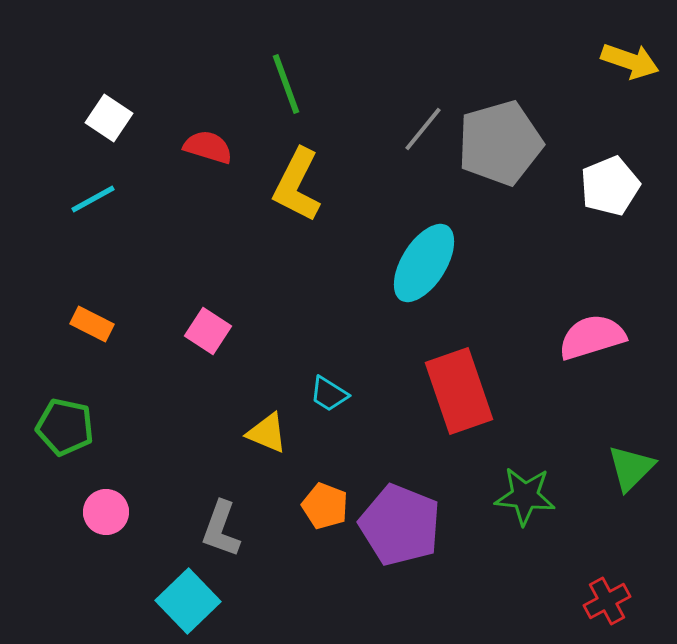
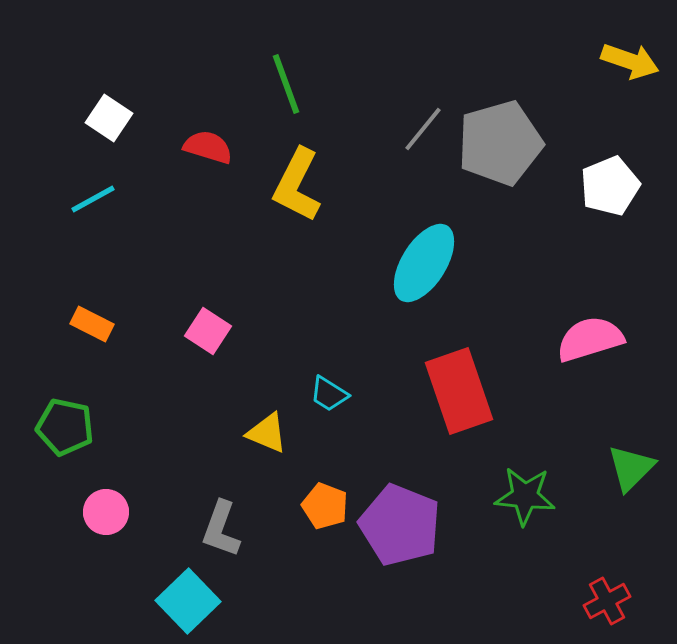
pink semicircle: moved 2 px left, 2 px down
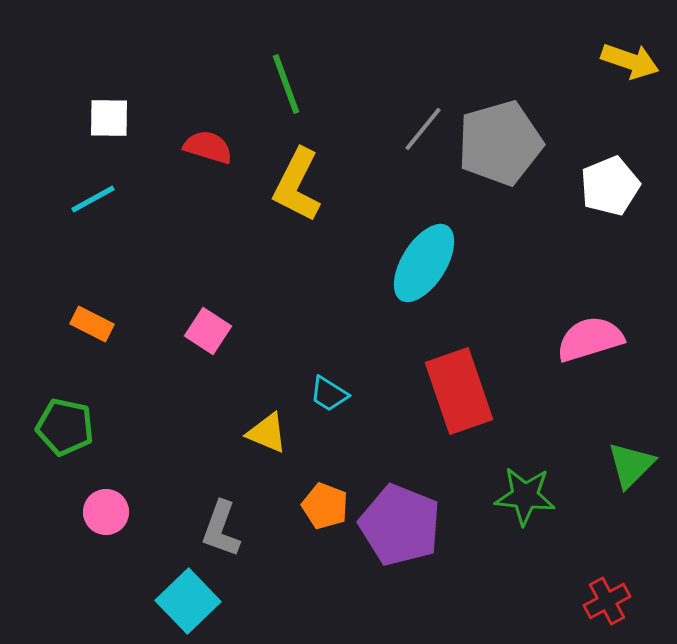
white square: rotated 33 degrees counterclockwise
green triangle: moved 3 px up
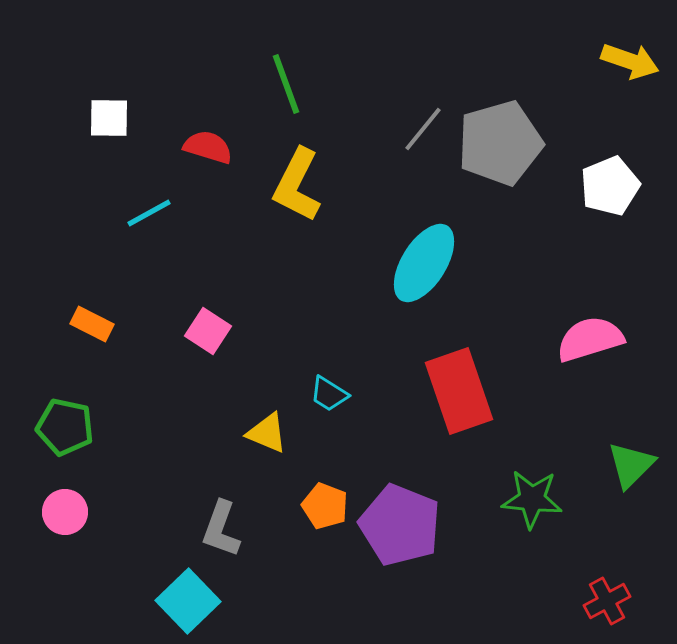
cyan line: moved 56 px right, 14 px down
green star: moved 7 px right, 3 px down
pink circle: moved 41 px left
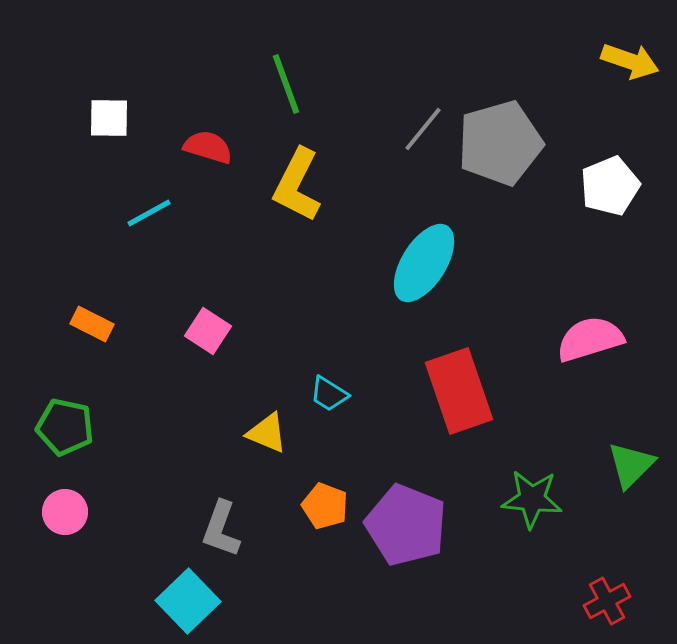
purple pentagon: moved 6 px right
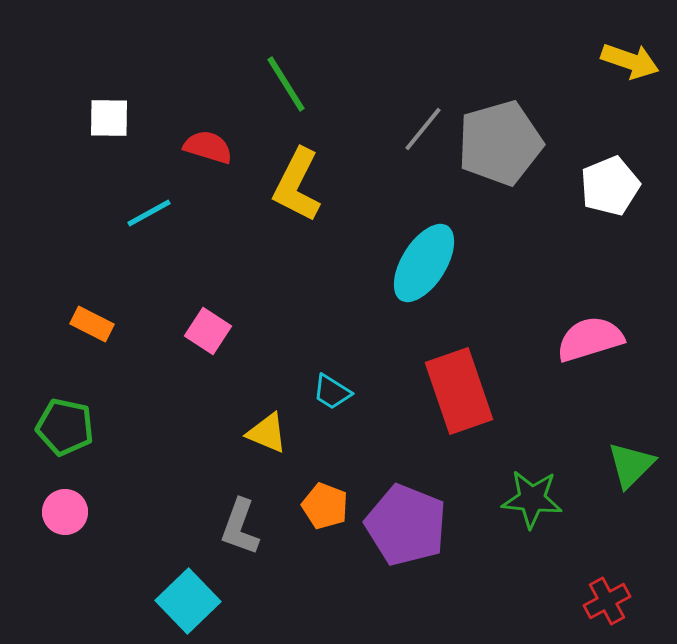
green line: rotated 12 degrees counterclockwise
cyan trapezoid: moved 3 px right, 2 px up
gray L-shape: moved 19 px right, 2 px up
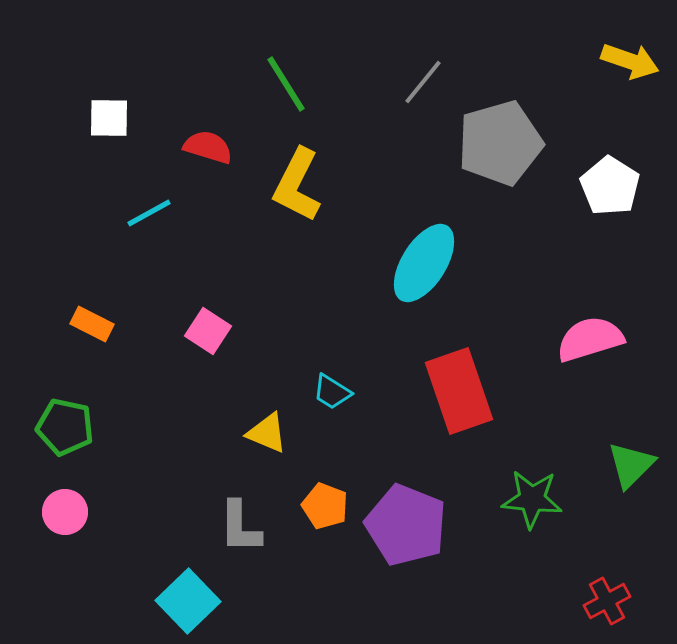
gray line: moved 47 px up
white pentagon: rotated 18 degrees counterclockwise
gray L-shape: rotated 20 degrees counterclockwise
